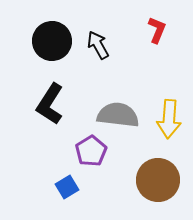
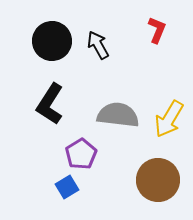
yellow arrow: rotated 27 degrees clockwise
purple pentagon: moved 10 px left, 3 px down
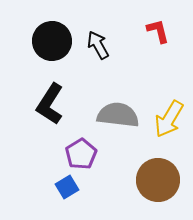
red L-shape: moved 1 px right, 1 px down; rotated 36 degrees counterclockwise
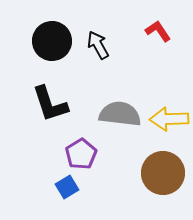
red L-shape: rotated 20 degrees counterclockwise
black L-shape: rotated 51 degrees counterclockwise
gray semicircle: moved 2 px right, 1 px up
yellow arrow: rotated 57 degrees clockwise
brown circle: moved 5 px right, 7 px up
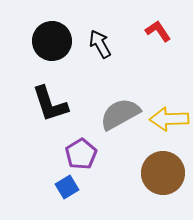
black arrow: moved 2 px right, 1 px up
gray semicircle: rotated 36 degrees counterclockwise
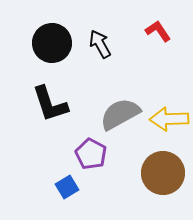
black circle: moved 2 px down
purple pentagon: moved 10 px right; rotated 12 degrees counterclockwise
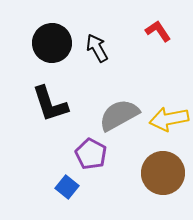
black arrow: moved 3 px left, 4 px down
gray semicircle: moved 1 px left, 1 px down
yellow arrow: rotated 9 degrees counterclockwise
blue square: rotated 20 degrees counterclockwise
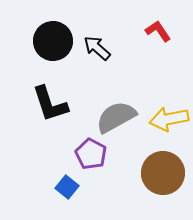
black circle: moved 1 px right, 2 px up
black arrow: rotated 20 degrees counterclockwise
gray semicircle: moved 3 px left, 2 px down
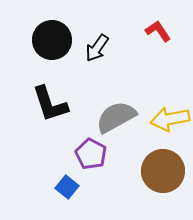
black circle: moved 1 px left, 1 px up
black arrow: rotated 96 degrees counterclockwise
yellow arrow: moved 1 px right
brown circle: moved 2 px up
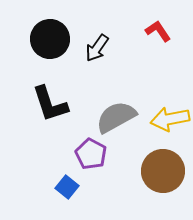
black circle: moved 2 px left, 1 px up
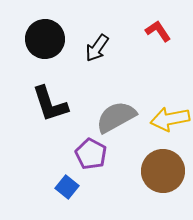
black circle: moved 5 px left
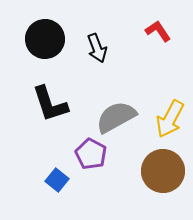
black arrow: rotated 56 degrees counterclockwise
yellow arrow: rotated 51 degrees counterclockwise
blue square: moved 10 px left, 7 px up
